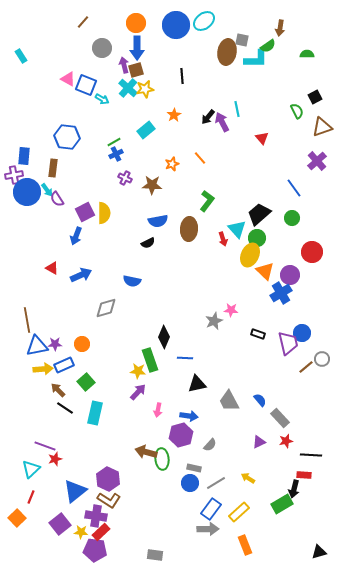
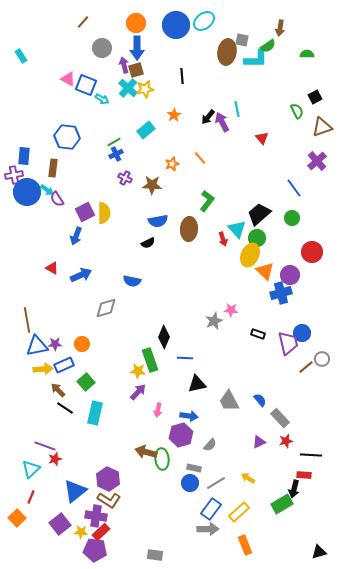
cyan arrow at (47, 190): rotated 16 degrees counterclockwise
blue cross at (281, 293): rotated 15 degrees clockwise
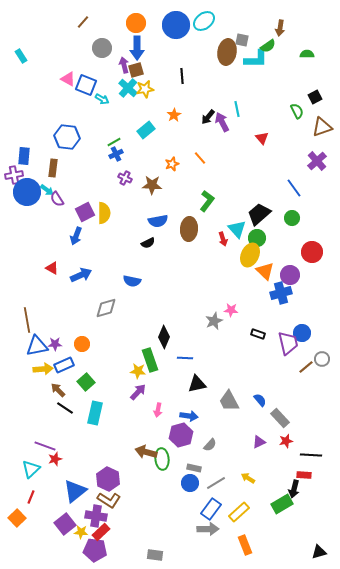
purple square at (60, 524): moved 5 px right
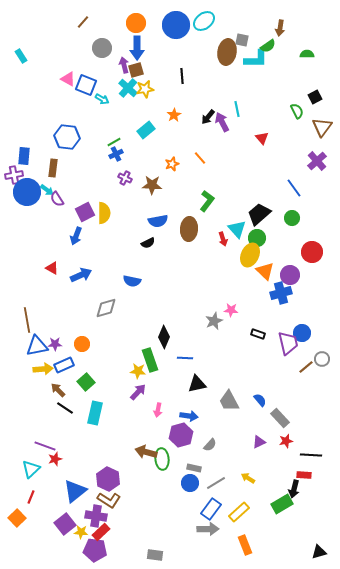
brown triangle at (322, 127): rotated 35 degrees counterclockwise
